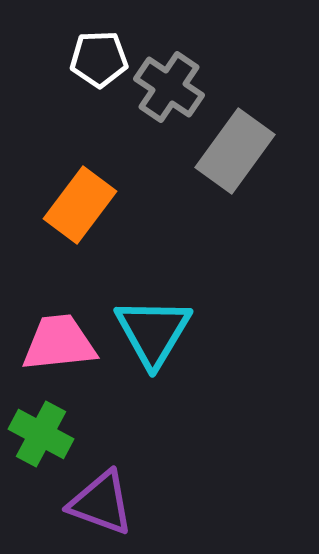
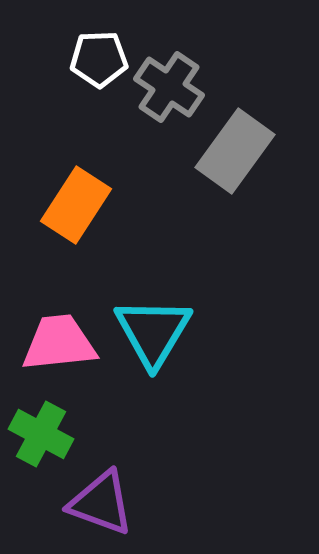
orange rectangle: moved 4 px left; rotated 4 degrees counterclockwise
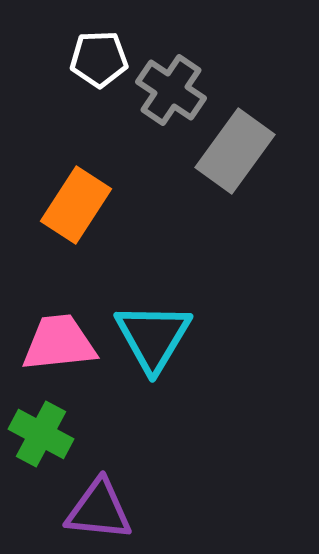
gray cross: moved 2 px right, 3 px down
cyan triangle: moved 5 px down
purple triangle: moved 2 px left, 7 px down; rotated 14 degrees counterclockwise
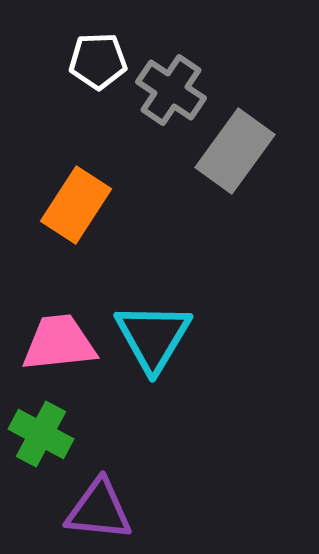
white pentagon: moved 1 px left, 2 px down
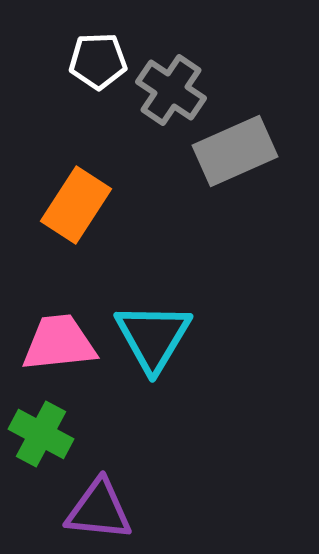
gray rectangle: rotated 30 degrees clockwise
